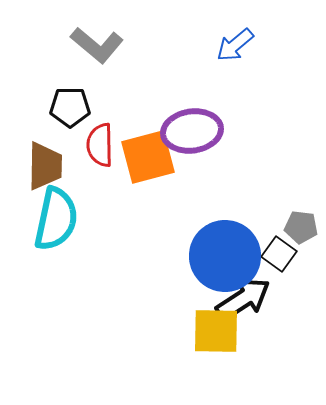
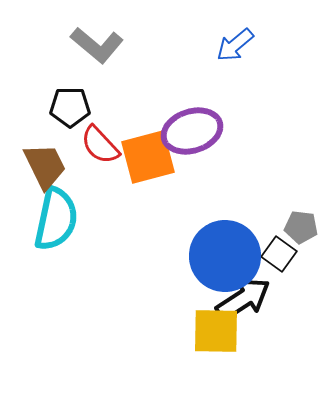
purple ellipse: rotated 10 degrees counterclockwise
red semicircle: rotated 42 degrees counterclockwise
brown trapezoid: rotated 27 degrees counterclockwise
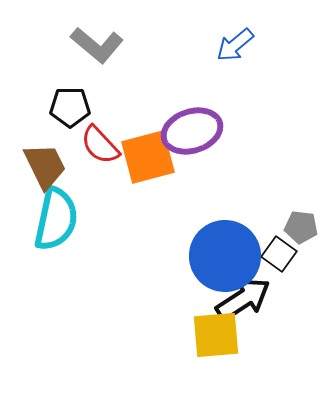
yellow square: moved 4 px down; rotated 6 degrees counterclockwise
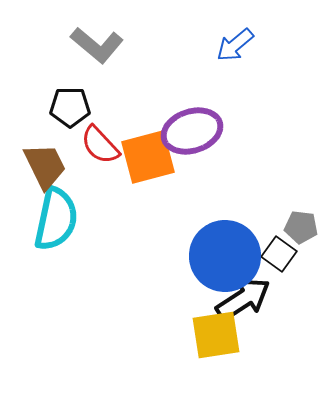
yellow square: rotated 4 degrees counterclockwise
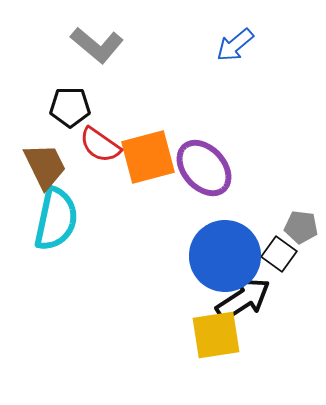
purple ellipse: moved 12 px right, 37 px down; rotated 66 degrees clockwise
red semicircle: rotated 12 degrees counterclockwise
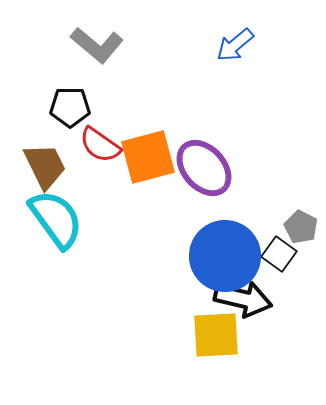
cyan semicircle: rotated 48 degrees counterclockwise
gray pentagon: rotated 20 degrees clockwise
black arrow: rotated 46 degrees clockwise
yellow square: rotated 6 degrees clockwise
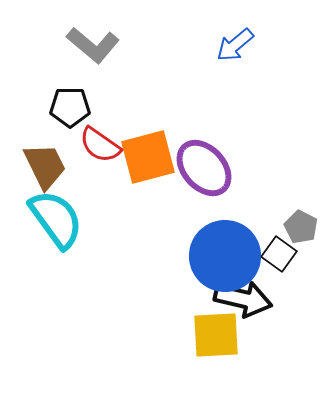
gray L-shape: moved 4 px left
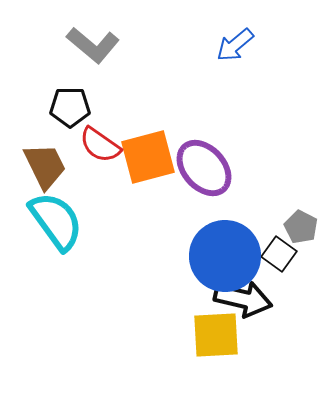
cyan semicircle: moved 2 px down
